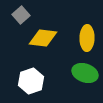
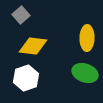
yellow diamond: moved 10 px left, 8 px down
white hexagon: moved 5 px left, 3 px up
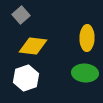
green ellipse: rotated 15 degrees counterclockwise
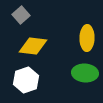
white hexagon: moved 2 px down
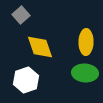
yellow ellipse: moved 1 px left, 4 px down
yellow diamond: moved 7 px right, 1 px down; rotated 64 degrees clockwise
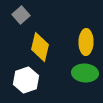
yellow diamond: rotated 32 degrees clockwise
